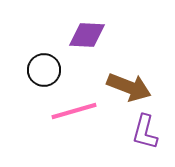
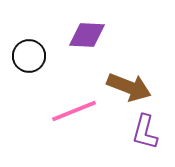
black circle: moved 15 px left, 14 px up
pink line: rotated 6 degrees counterclockwise
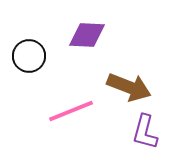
pink line: moved 3 px left
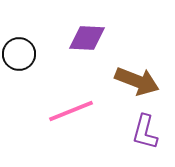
purple diamond: moved 3 px down
black circle: moved 10 px left, 2 px up
brown arrow: moved 8 px right, 6 px up
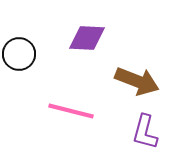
pink line: rotated 36 degrees clockwise
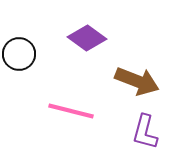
purple diamond: rotated 33 degrees clockwise
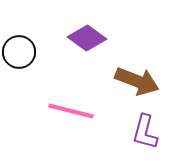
black circle: moved 2 px up
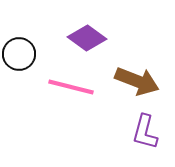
black circle: moved 2 px down
pink line: moved 24 px up
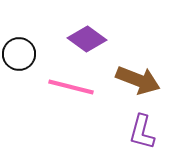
purple diamond: moved 1 px down
brown arrow: moved 1 px right, 1 px up
purple L-shape: moved 3 px left
